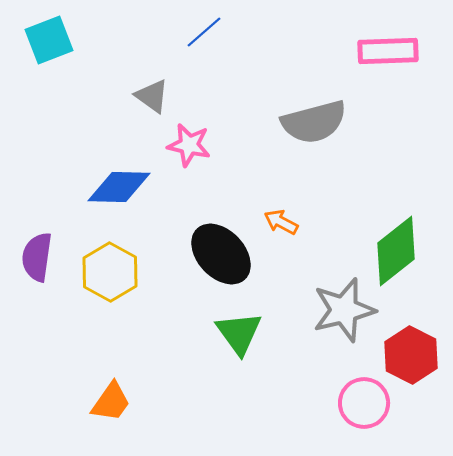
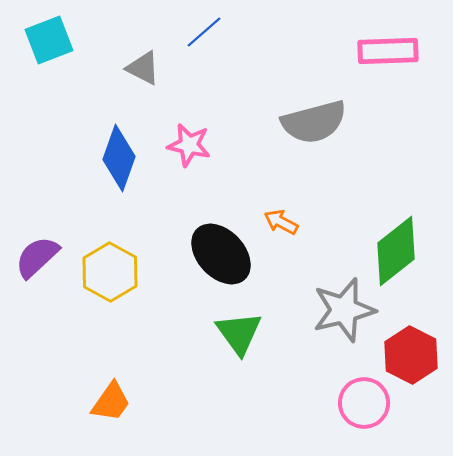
gray triangle: moved 9 px left, 28 px up; rotated 9 degrees counterclockwise
blue diamond: moved 29 px up; rotated 72 degrees counterclockwise
purple semicircle: rotated 39 degrees clockwise
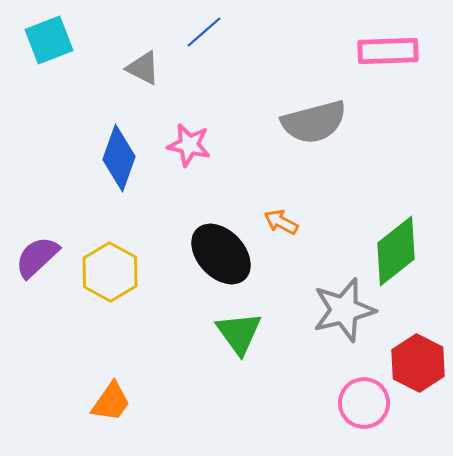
red hexagon: moved 7 px right, 8 px down
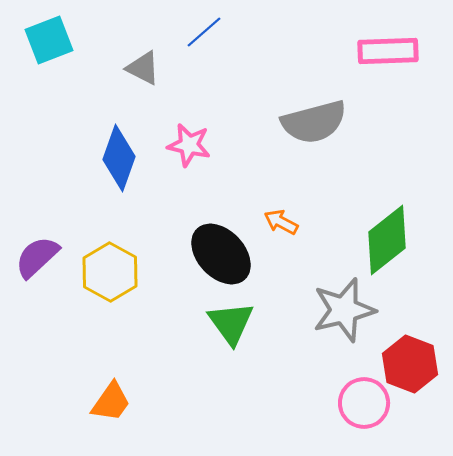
green diamond: moved 9 px left, 11 px up
green triangle: moved 8 px left, 10 px up
red hexagon: moved 8 px left, 1 px down; rotated 6 degrees counterclockwise
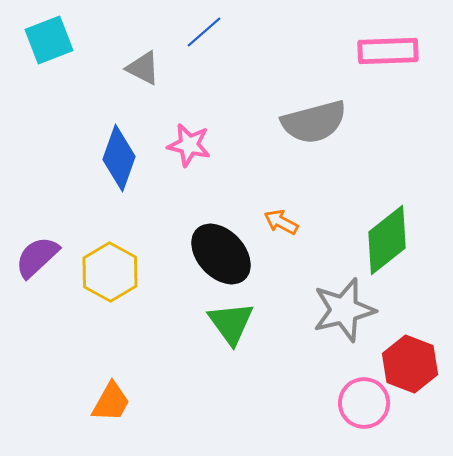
orange trapezoid: rotated 6 degrees counterclockwise
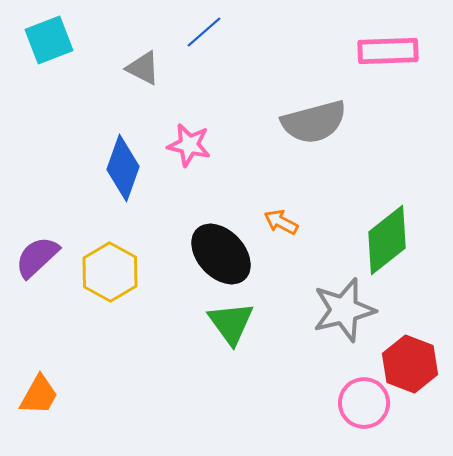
blue diamond: moved 4 px right, 10 px down
orange trapezoid: moved 72 px left, 7 px up
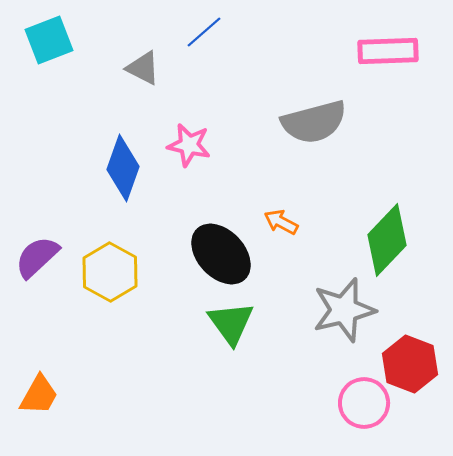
green diamond: rotated 8 degrees counterclockwise
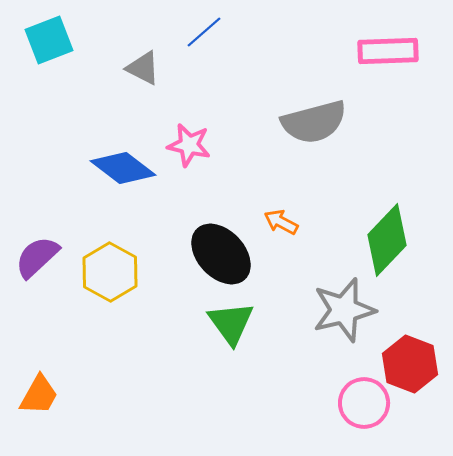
blue diamond: rotated 72 degrees counterclockwise
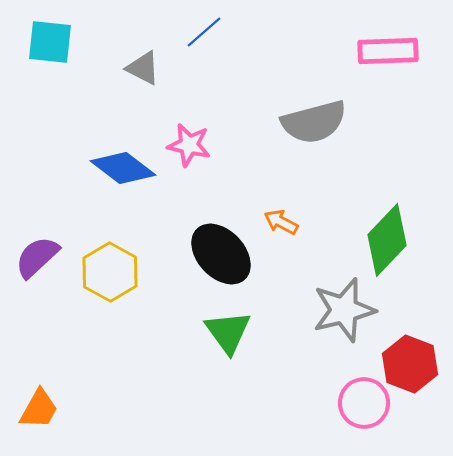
cyan square: moved 1 px right, 2 px down; rotated 27 degrees clockwise
green triangle: moved 3 px left, 9 px down
orange trapezoid: moved 14 px down
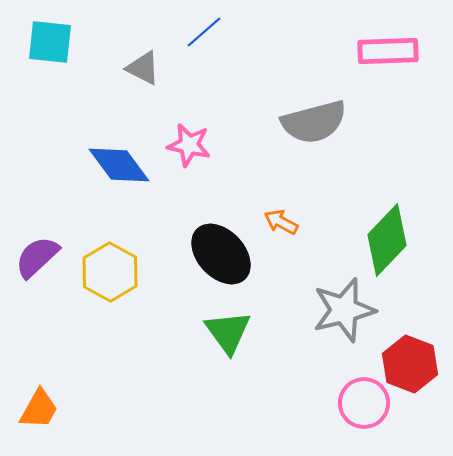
blue diamond: moved 4 px left, 3 px up; rotated 16 degrees clockwise
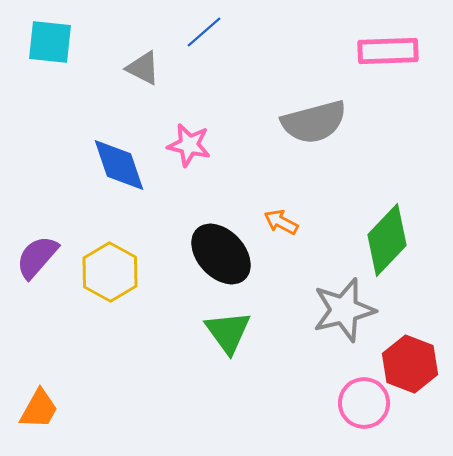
blue diamond: rotated 18 degrees clockwise
purple semicircle: rotated 6 degrees counterclockwise
